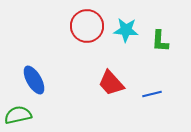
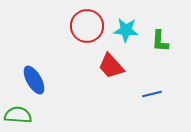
red trapezoid: moved 17 px up
green semicircle: rotated 16 degrees clockwise
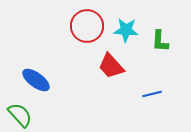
blue ellipse: moved 2 px right; rotated 24 degrees counterclockwise
green semicircle: moved 2 px right; rotated 44 degrees clockwise
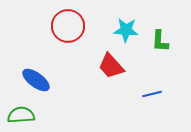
red circle: moved 19 px left
green semicircle: moved 1 px right; rotated 52 degrees counterclockwise
